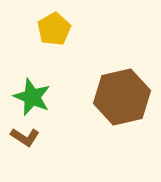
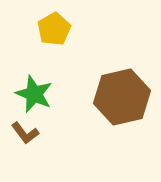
green star: moved 2 px right, 3 px up
brown L-shape: moved 4 px up; rotated 20 degrees clockwise
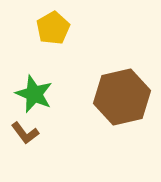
yellow pentagon: moved 1 px left, 1 px up
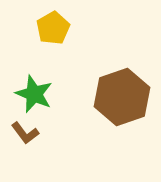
brown hexagon: rotated 6 degrees counterclockwise
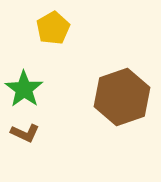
green star: moved 10 px left, 5 px up; rotated 12 degrees clockwise
brown L-shape: rotated 28 degrees counterclockwise
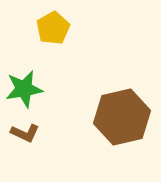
green star: rotated 27 degrees clockwise
brown hexagon: moved 20 px down; rotated 6 degrees clockwise
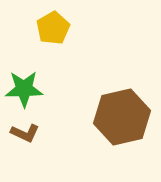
green star: rotated 9 degrees clockwise
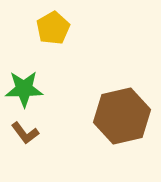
brown hexagon: moved 1 px up
brown L-shape: rotated 28 degrees clockwise
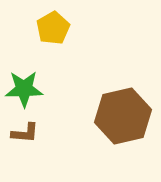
brown hexagon: moved 1 px right
brown L-shape: rotated 48 degrees counterclockwise
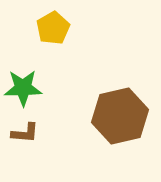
green star: moved 1 px left, 1 px up
brown hexagon: moved 3 px left
